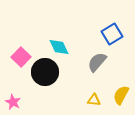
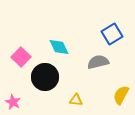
gray semicircle: moved 1 px right; rotated 35 degrees clockwise
black circle: moved 5 px down
yellow triangle: moved 18 px left
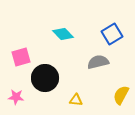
cyan diamond: moved 4 px right, 13 px up; rotated 20 degrees counterclockwise
pink square: rotated 30 degrees clockwise
black circle: moved 1 px down
pink star: moved 3 px right, 5 px up; rotated 21 degrees counterclockwise
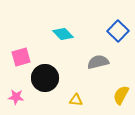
blue square: moved 6 px right, 3 px up; rotated 15 degrees counterclockwise
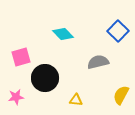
pink star: rotated 14 degrees counterclockwise
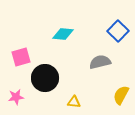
cyan diamond: rotated 40 degrees counterclockwise
gray semicircle: moved 2 px right
yellow triangle: moved 2 px left, 2 px down
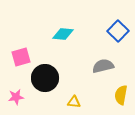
gray semicircle: moved 3 px right, 4 px down
yellow semicircle: rotated 18 degrees counterclockwise
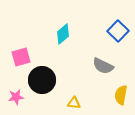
cyan diamond: rotated 45 degrees counterclockwise
gray semicircle: rotated 140 degrees counterclockwise
black circle: moved 3 px left, 2 px down
yellow triangle: moved 1 px down
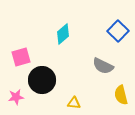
yellow semicircle: rotated 24 degrees counterclockwise
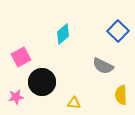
pink square: rotated 12 degrees counterclockwise
black circle: moved 2 px down
yellow semicircle: rotated 12 degrees clockwise
